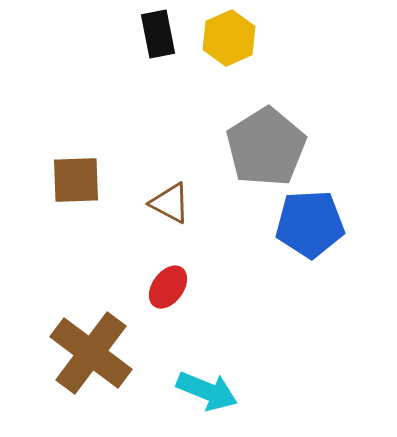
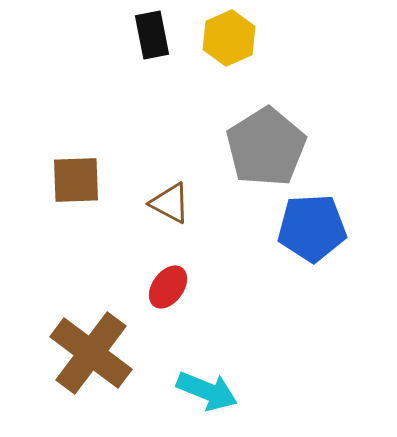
black rectangle: moved 6 px left, 1 px down
blue pentagon: moved 2 px right, 4 px down
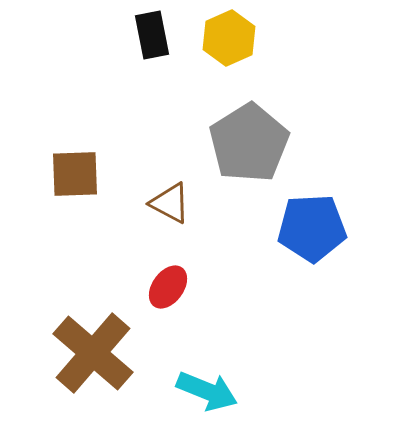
gray pentagon: moved 17 px left, 4 px up
brown square: moved 1 px left, 6 px up
brown cross: moved 2 px right; rotated 4 degrees clockwise
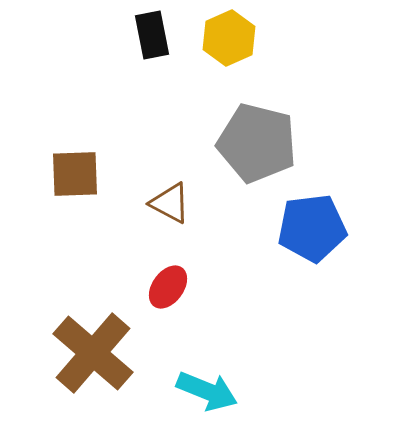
gray pentagon: moved 8 px right; rotated 26 degrees counterclockwise
blue pentagon: rotated 4 degrees counterclockwise
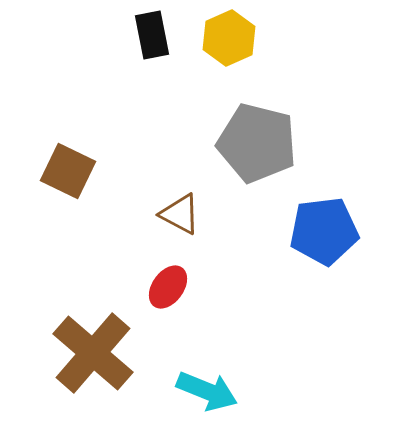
brown square: moved 7 px left, 3 px up; rotated 28 degrees clockwise
brown triangle: moved 10 px right, 11 px down
blue pentagon: moved 12 px right, 3 px down
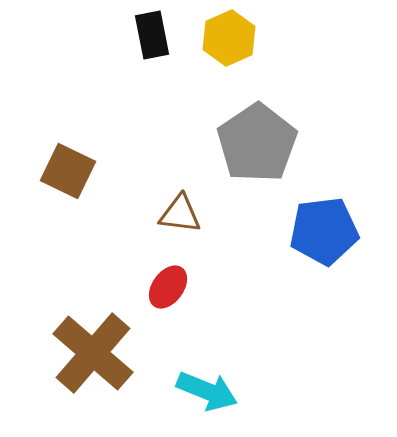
gray pentagon: rotated 24 degrees clockwise
brown triangle: rotated 21 degrees counterclockwise
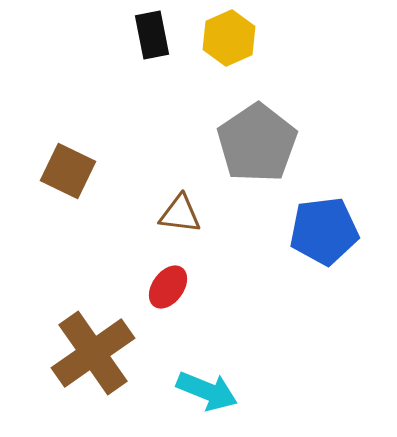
brown cross: rotated 14 degrees clockwise
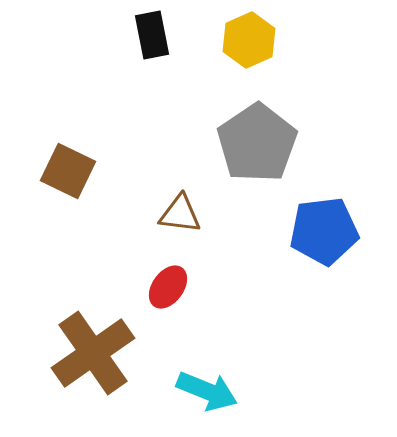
yellow hexagon: moved 20 px right, 2 px down
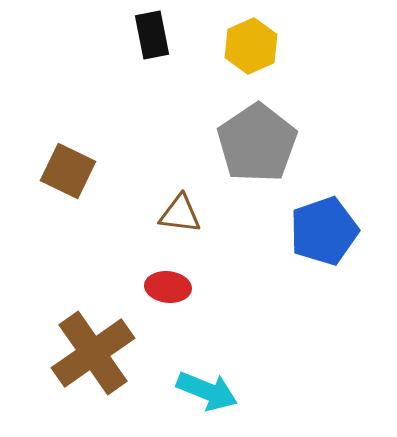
yellow hexagon: moved 2 px right, 6 px down
blue pentagon: rotated 12 degrees counterclockwise
red ellipse: rotated 60 degrees clockwise
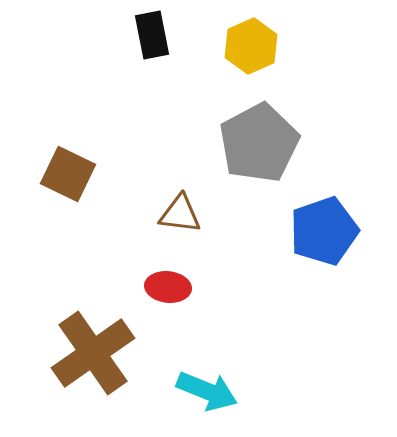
gray pentagon: moved 2 px right; rotated 6 degrees clockwise
brown square: moved 3 px down
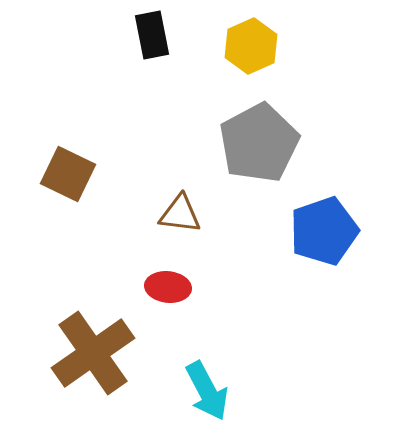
cyan arrow: rotated 40 degrees clockwise
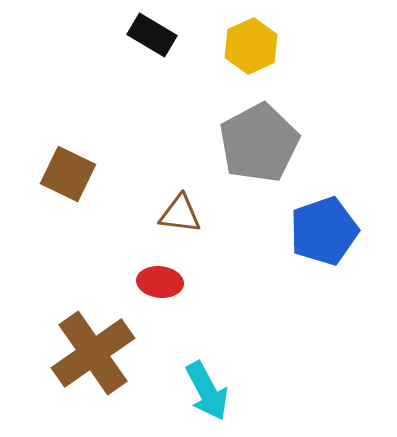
black rectangle: rotated 48 degrees counterclockwise
red ellipse: moved 8 px left, 5 px up
